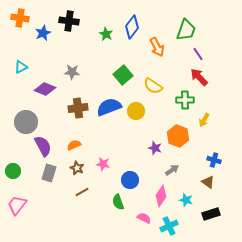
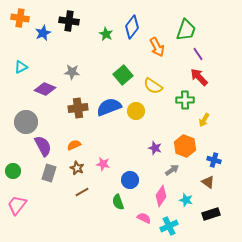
orange hexagon: moved 7 px right, 10 px down
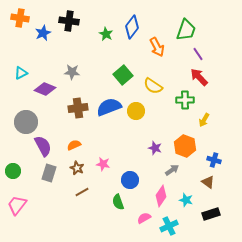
cyan triangle: moved 6 px down
pink semicircle: rotated 56 degrees counterclockwise
